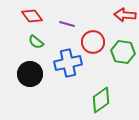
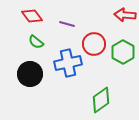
red circle: moved 1 px right, 2 px down
green hexagon: rotated 20 degrees clockwise
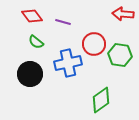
red arrow: moved 2 px left, 1 px up
purple line: moved 4 px left, 2 px up
green hexagon: moved 3 px left, 3 px down; rotated 20 degrees counterclockwise
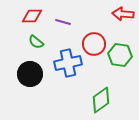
red diamond: rotated 55 degrees counterclockwise
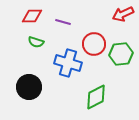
red arrow: rotated 30 degrees counterclockwise
green semicircle: rotated 21 degrees counterclockwise
green hexagon: moved 1 px right, 1 px up; rotated 15 degrees counterclockwise
blue cross: rotated 28 degrees clockwise
black circle: moved 1 px left, 13 px down
green diamond: moved 5 px left, 3 px up; rotated 8 degrees clockwise
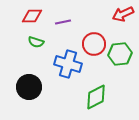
purple line: rotated 28 degrees counterclockwise
green hexagon: moved 1 px left
blue cross: moved 1 px down
